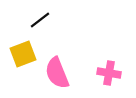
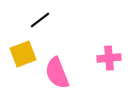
pink cross: moved 15 px up; rotated 15 degrees counterclockwise
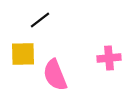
yellow square: rotated 20 degrees clockwise
pink semicircle: moved 2 px left, 2 px down
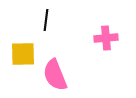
black line: moved 6 px right; rotated 45 degrees counterclockwise
pink cross: moved 3 px left, 20 px up
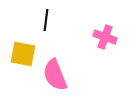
pink cross: moved 1 px left, 1 px up; rotated 25 degrees clockwise
yellow square: rotated 12 degrees clockwise
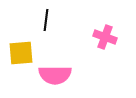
yellow square: moved 2 px left, 1 px up; rotated 16 degrees counterclockwise
pink semicircle: rotated 68 degrees counterclockwise
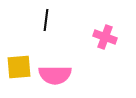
yellow square: moved 2 px left, 14 px down
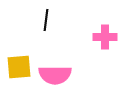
pink cross: rotated 20 degrees counterclockwise
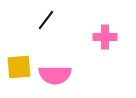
black line: rotated 30 degrees clockwise
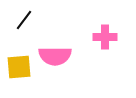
black line: moved 22 px left
pink semicircle: moved 19 px up
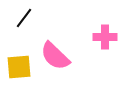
black line: moved 2 px up
pink semicircle: rotated 44 degrees clockwise
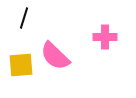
black line: rotated 20 degrees counterclockwise
yellow square: moved 2 px right, 2 px up
